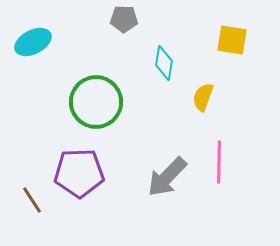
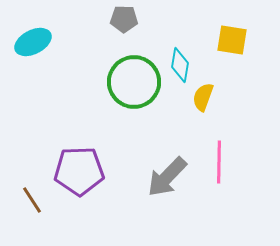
cyan diamond: moved 16 px right, 2 px down
green circle: moved 38 px right, 20 px up
purple pentagon: moved 2 px up
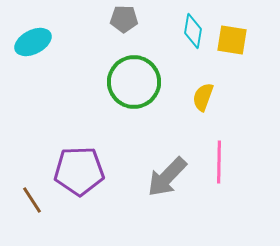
cyan diamond: moved 13 px right, 34 px up
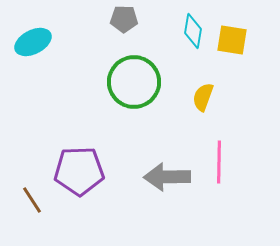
gray arrow: rotated 45 degrees clockwise
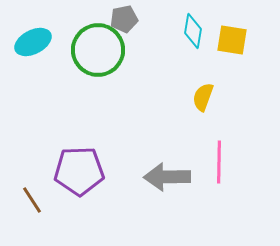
gray pentagon: rotated 12 degrees counterclockwise
green circle: moved 36 px left, 32 px up
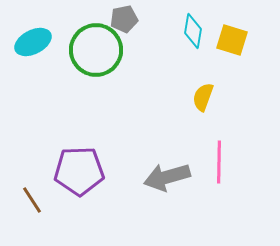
yellow square: rotated 8 degrees clockwise
green circle: moved 2 px left
gray arrow: rotated 15 degrees counterclockwise
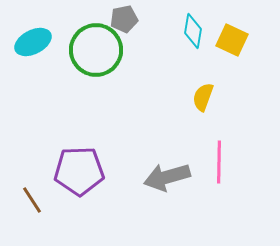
yellow square: rotated 8 degrees clockwise
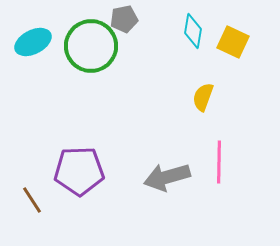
yellow square: moved 1 px right, 2 px down
green circle: moved 5 px left, 4 px up
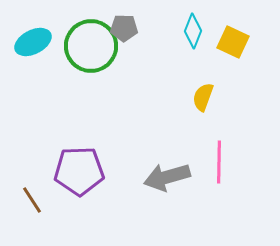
gray pentagon: moved 9 px down; rotated 12 degrees clockwise
cyan diamond: rotated 12 degrees clockwise
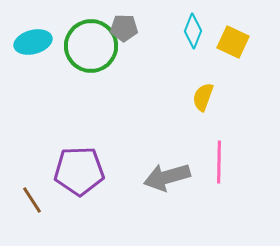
cyan ellipse: rotated 12 degrees clockwise
